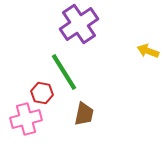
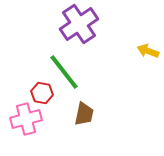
green line: rotated 6 degrees counterclockwise
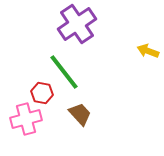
purple cross: moved 2 px left
brown trapezoid: moved 4 px left; rotated 55 degrees counterclockwise
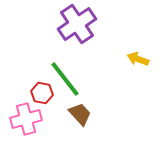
yellow arrow: moved 10 px left, 8 px down
green line: moved 1 px right, 7 px down
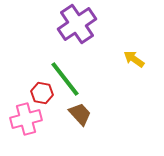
yellow arrow: moved 4 px left; rotated 15 degrees clockwise
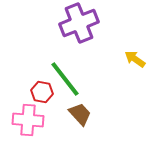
purple cross: moved 2 px right, 1 px up; rotated 12 degrees clockwise
yellow arrow: moved 1 px right
red hexagon: moved 1 px up
pink cross: moved 2 px right, 1 px down; rotated 20 degrees clockwise
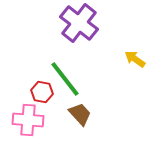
purple cross: rotated 30 degrees counterclockwise
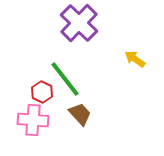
purple cross: rotated 6 degrees clockwise
red hexagon: rotated 15 degrees clockwise
pink cross: moved 5 px right
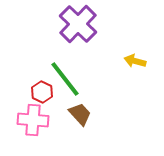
purple cross: moved 1 px left, 1 px down
yellow arrow: moved 2 px down; rotated 20 degrees counterclockwise
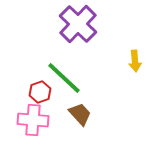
yellow arrow: rotated 110 degrees counterclockwise
green line: moved 1 px left, 1 px up; rotated 9 degrees counterclockwise
red hexagon: moved 2 px left; rotated 15 degrees clockwise
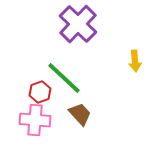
pink cross: moved 2 px right
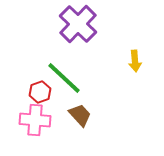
brown trapezoid: moved 1 px down
